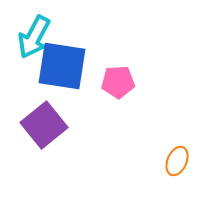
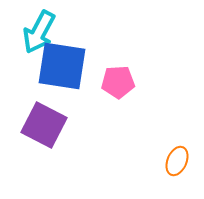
cyan arrow: moved 5 px right, 5 px up
purple square: rotated 24 degrees counterclockwise
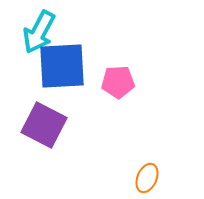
blue square: rotated 12 degrees counterclockwise
orange ellipse: moved 30 px left, 17 px down
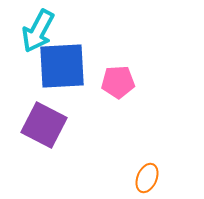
cyan arrow: moved 1 px left, 1 px up
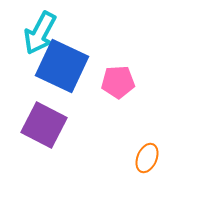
cyan arrow: moved 2 px right, 2 px down
blue square: rotated 28 degrees clockwise
orange ellipse: moved 20 px up
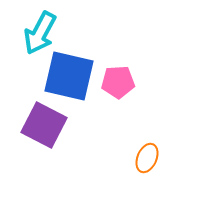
blue square: moved 7 px right, 10 px down; rotated 12 degrees counterclockwise
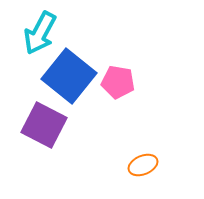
blue square: rotated 26 degrees clockwise
pink pentagon: rotated 12 degrees clockwise
orange ellipse: moved 4 px left, 7 px down; rotated 44 degrees clockwise
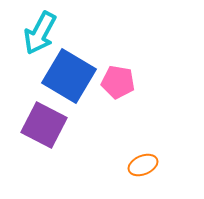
blue square: rotated 8 degrees counterclockwise
